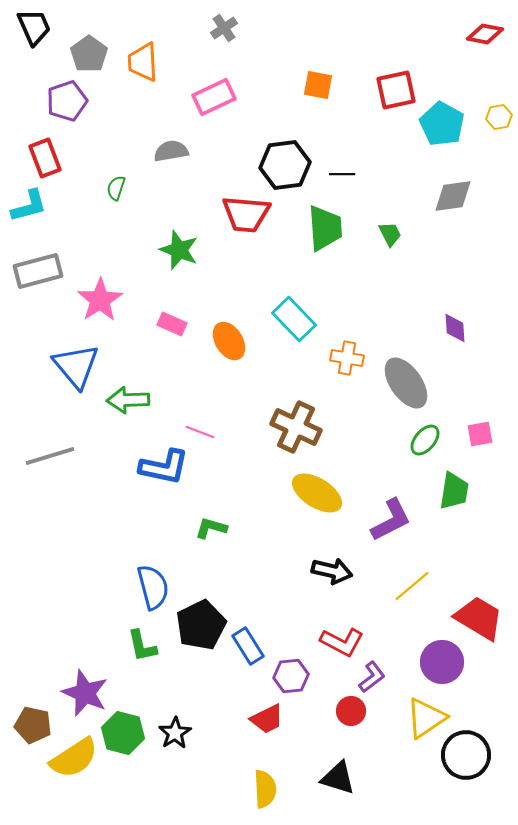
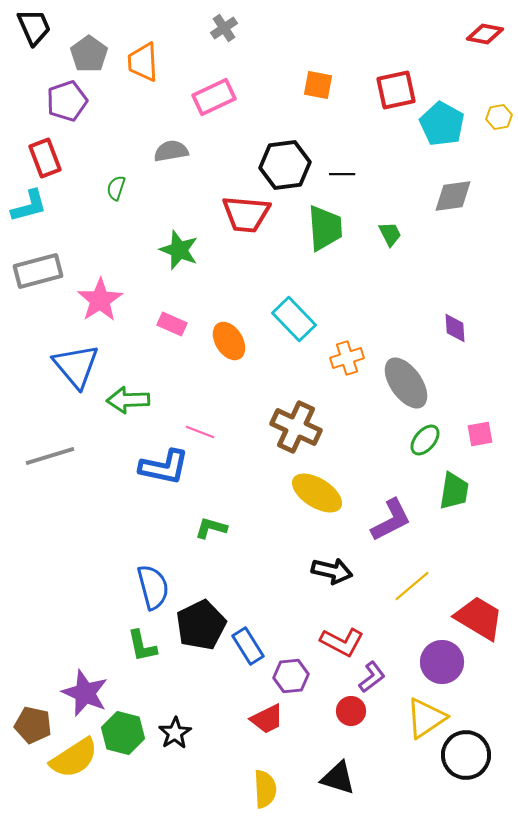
orange cross at (347, 358): rotated 28 degrees counterclockwise
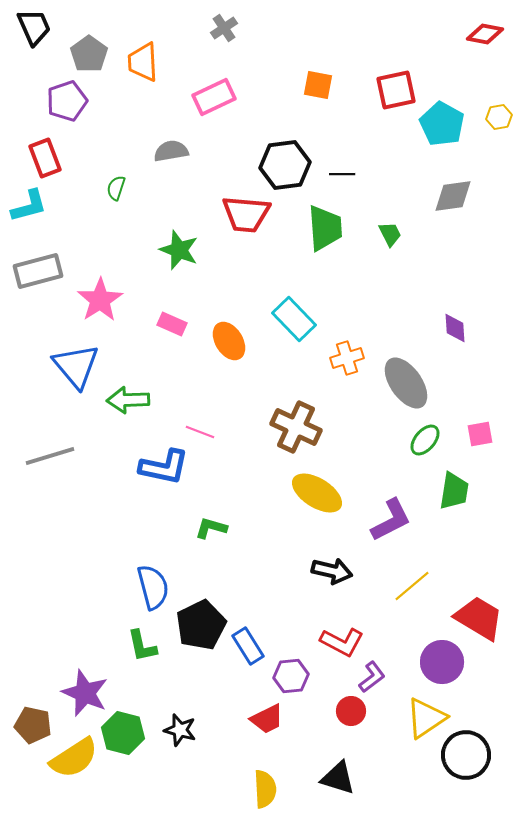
black star at (175, 733): moved 5 px right, 3 px up; rotated 24 degrees counterclockwise
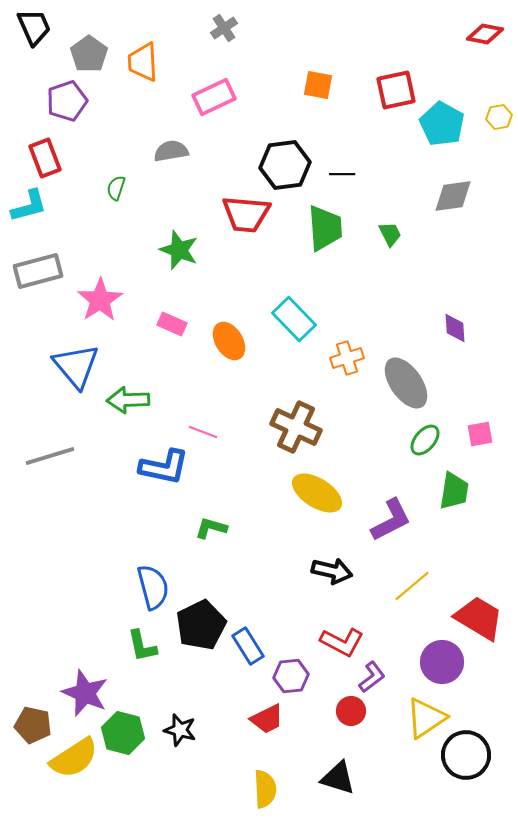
pink line at (200, 432): moved 3 px right
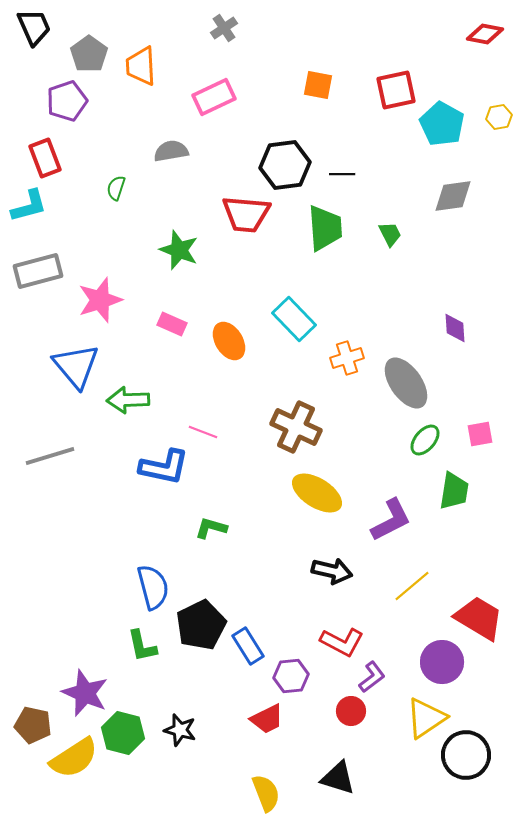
orange trapezoid at (143, 62): moved 2 px left, 4 px down
pink star at (100, 300): rotated 15 degrees clockwise
yellow semicircle at (265, 789): moved 1 px right, 4 px down; rotated 18 degrees counterclockwise
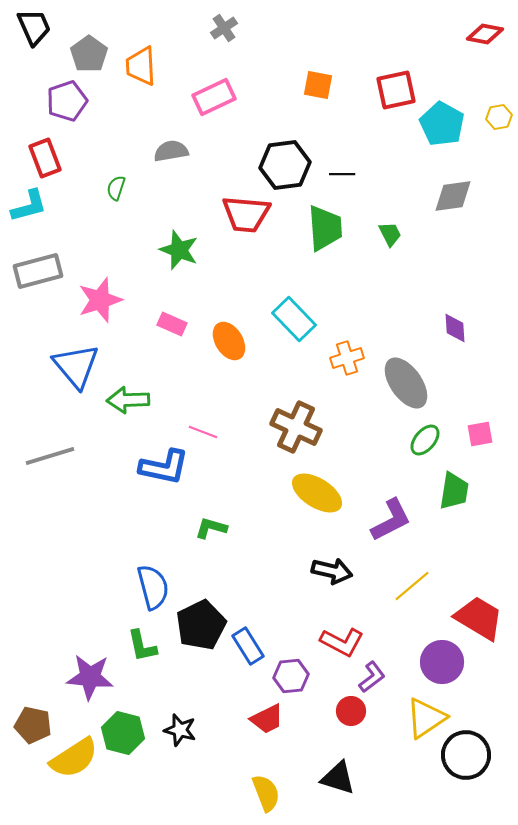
purple star at (85, 693): moved 5 px right, 16 px up; rotated 18 degrees counterclockwise
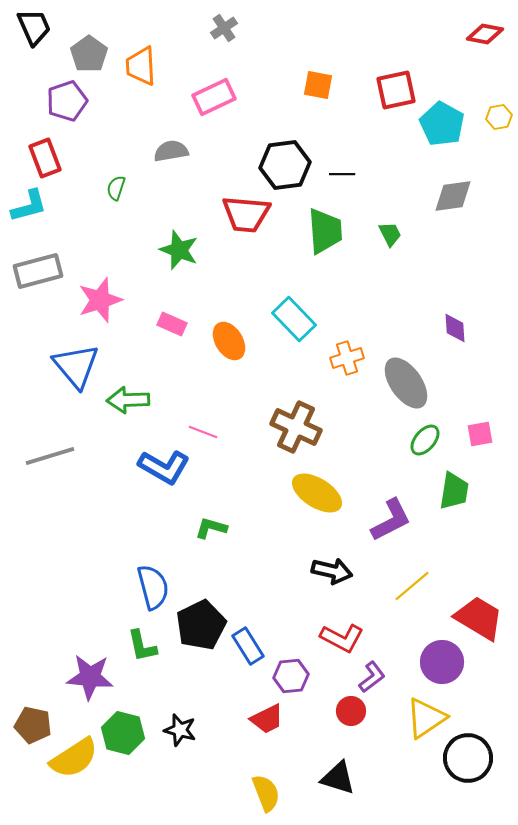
green trapezoid at (325, 228): moved 3 px down
blue L-shape at (164, 467): rotated 18 degrees clockwise
red L-shape at (342, 642): moved 4 px up
black circle at (466, 755): moved 2 px right, 3 px down
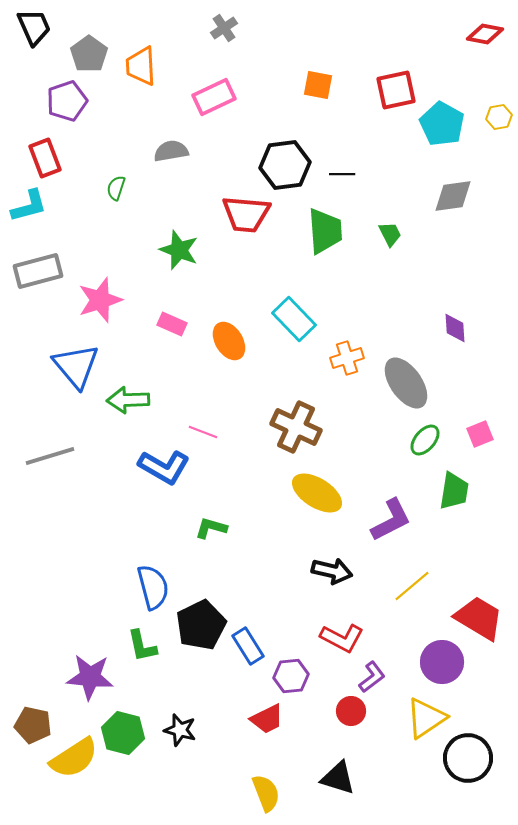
pink square at (480, 434): rotated 12 degrees counterclockwise
